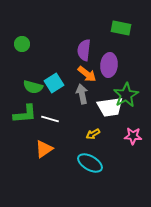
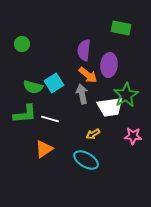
orange arrow: moved 1 px right, 1 px down
cyan ellipse: moved 4 px left, 3 px up
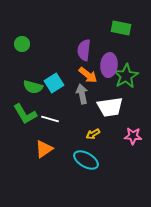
green star: moved 19 px up
green L-shape: rotated 65 degrees clockwise
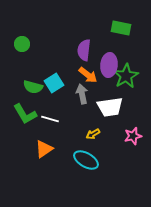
pink star: rotated 18 degrees counterclockwise
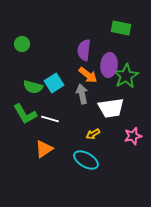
white trapezoid: moved 1 px right, 1 px down
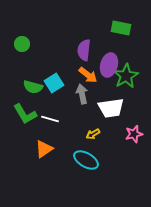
purple ellipse: rotated 10 degrees clockwise
pink star: moved 1 px right, 2 px up
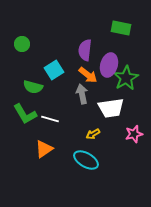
purple semicircle: moved 1 px right
green star: moved 2 px down
cyan square: moved 13 px up
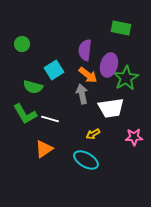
pink star: moved 3 px down; rotated 12 degrees clockwise
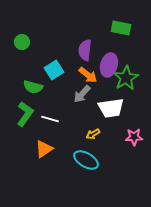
green circle: moved 2 px up
gray arrow: rotated 126 degrees counterclockwise
green L-shape: rotated 115 degrees counterclockwise
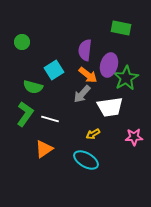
white trapezoid: moved 1 px left, 1 px up
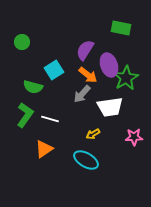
purple semicircle: rotated 25 degrees clockwise
purple ellipse: rotated 35 degrees counterclockwise
green L-shape: moved 1 px down
